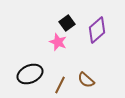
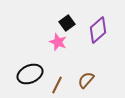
purple diamond: moved 1 px right
brown semicircle: rotated 90 degrees clockwise
brown line: moved 3 px left
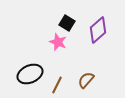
black square: rotated 21 degrees counterclockwise
